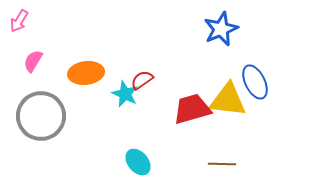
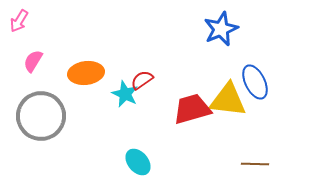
brown line: moved 33 px right
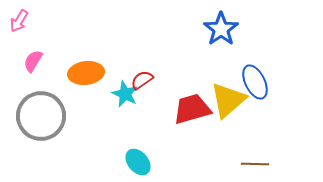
blue star: rotated 12 degrees counterclockwise
yellow triangle: rotated 48 degrees counterclockwise
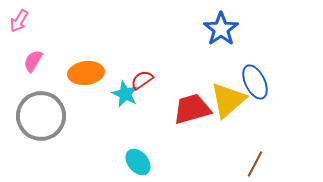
brown line: rotated 64 degrees counterclockwise
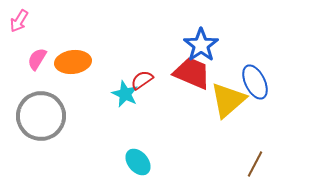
blue star: moved 20 px left, 16 px down
pink semicircle: moved 4 px right, 2 px up
orange ellipse: moved 13 px left, 11 px up
red trapezoid: moved 36 px up; rotated 39 degrees clockwise
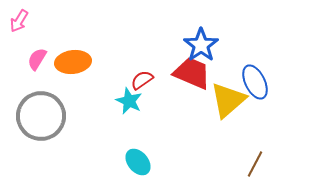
cyan star: moved 4 px right, 7 px down
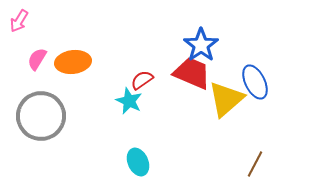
yellow triangle: moved 2 px left, 1 px up
cyan ellipse: rotated 16 degrees clockwise
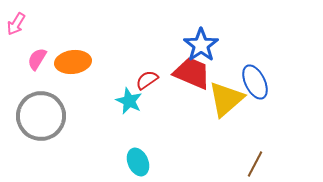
pink arrow: moved 3 px left, 3 px down
red semicircle: moved 5 px right
